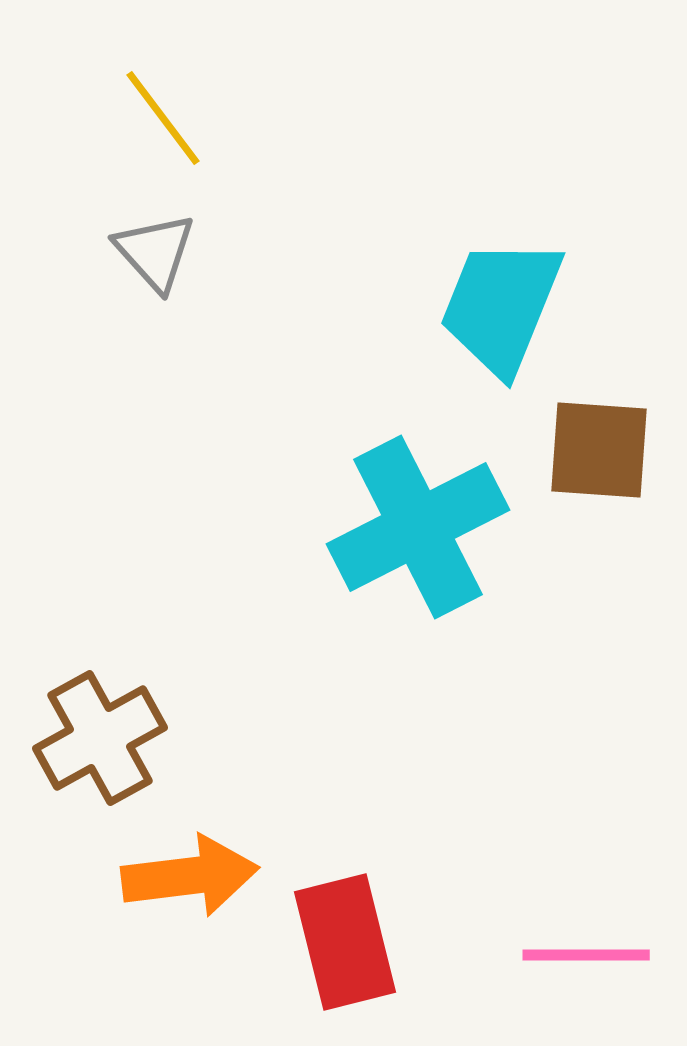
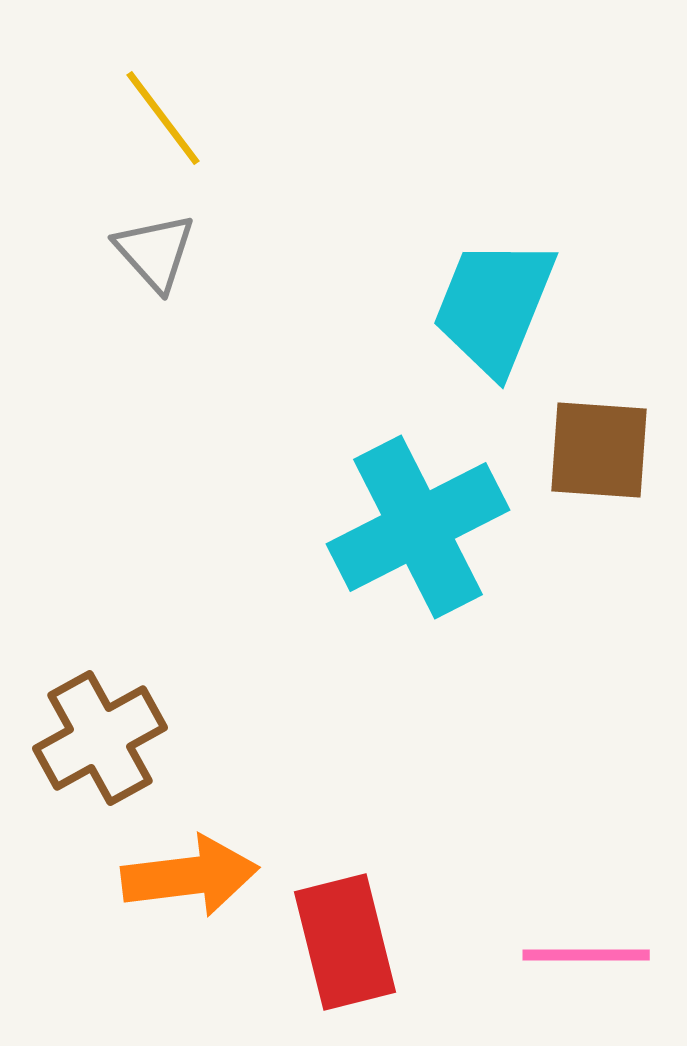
cyan trapezoid: moved 7 px left
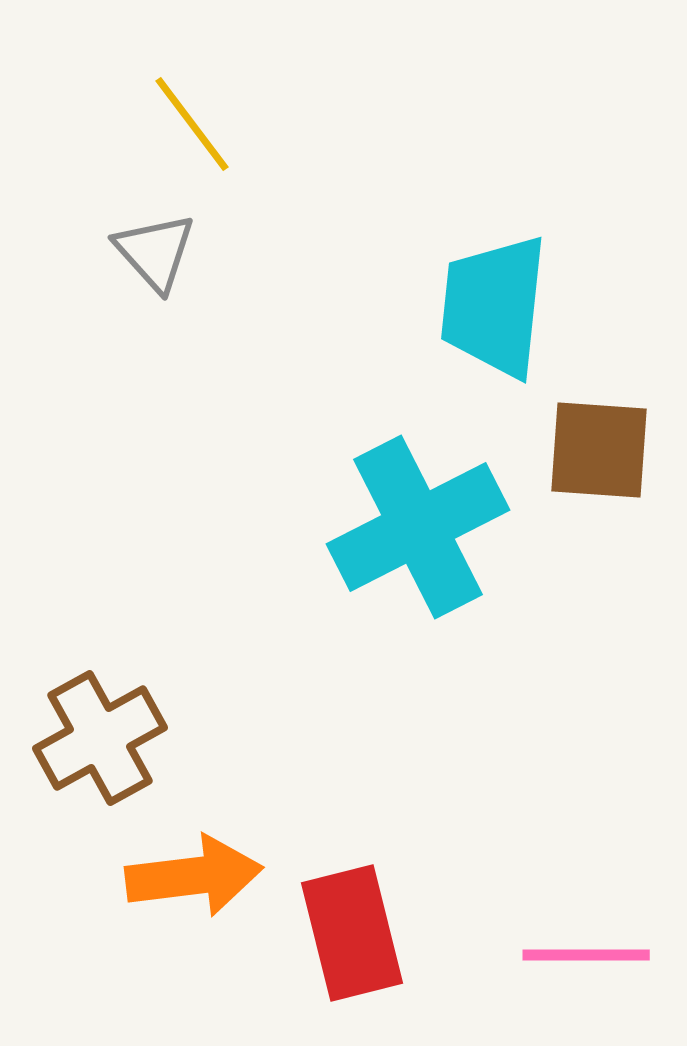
yellow line: moved 29 px right, 6 px down
cyan trapezoid: rotated 16 degrees counterclockwise
orange arrow: moved 4 px right
red rectangle: moved 7 px right, 9 px up
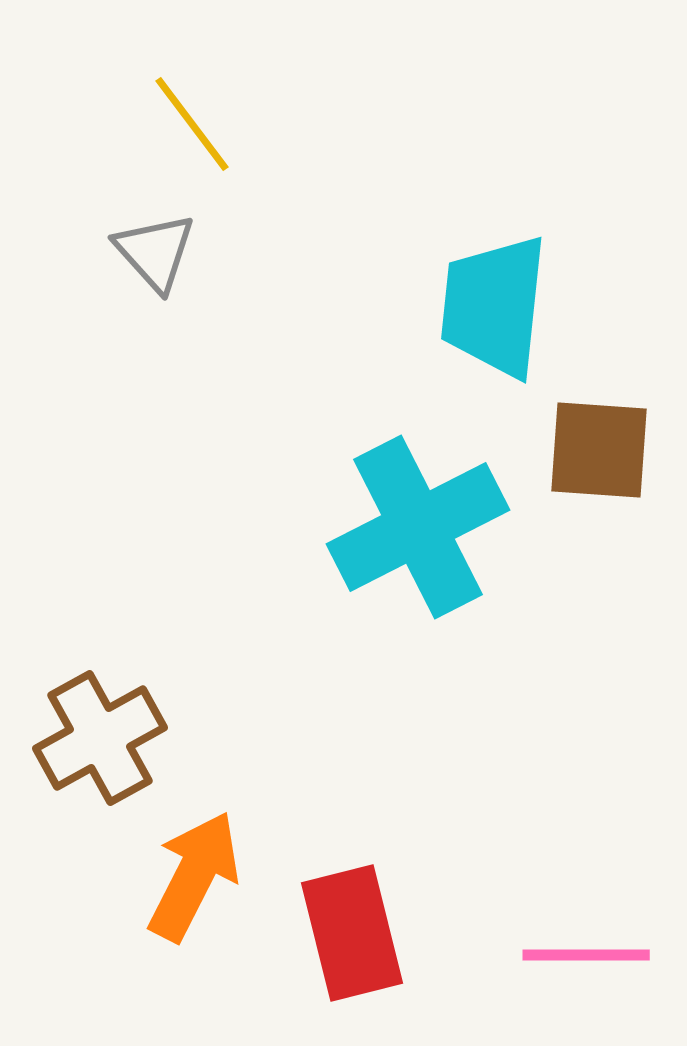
orange arrow: rotated 56 degrees counterclockwise
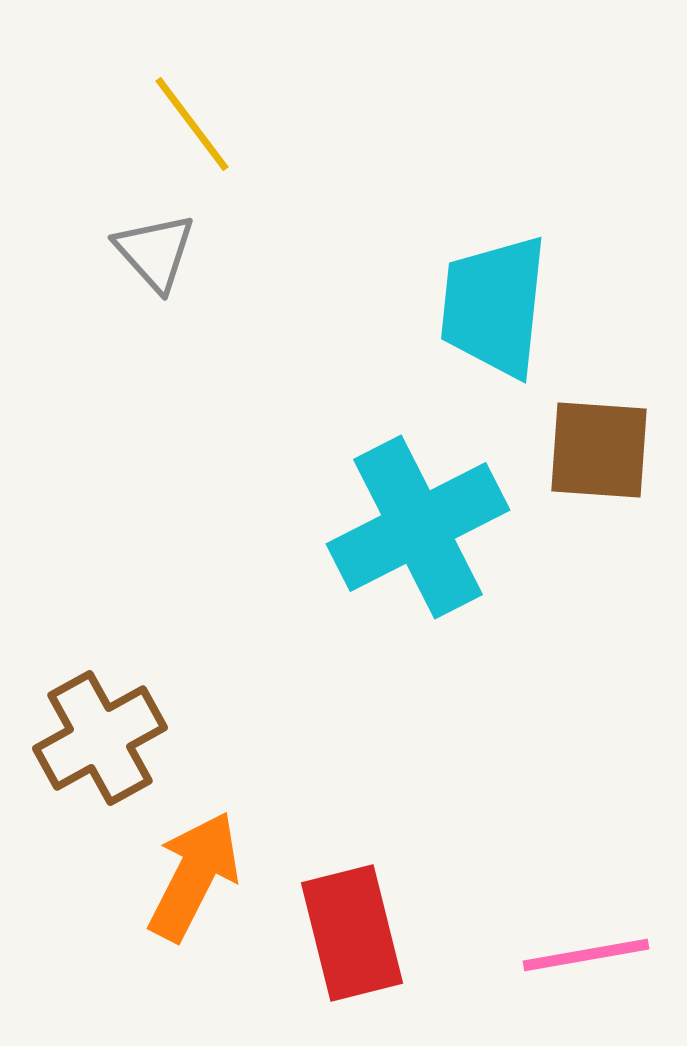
pink line: rotated 10 degrees counterclockwise
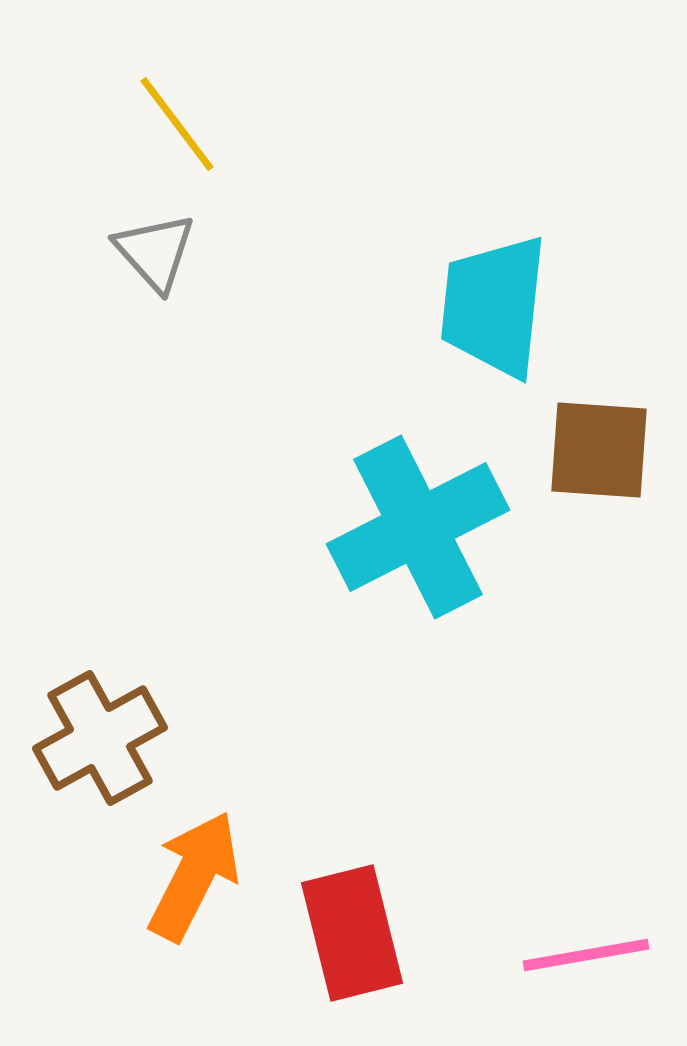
yellow line: moved 15 px left
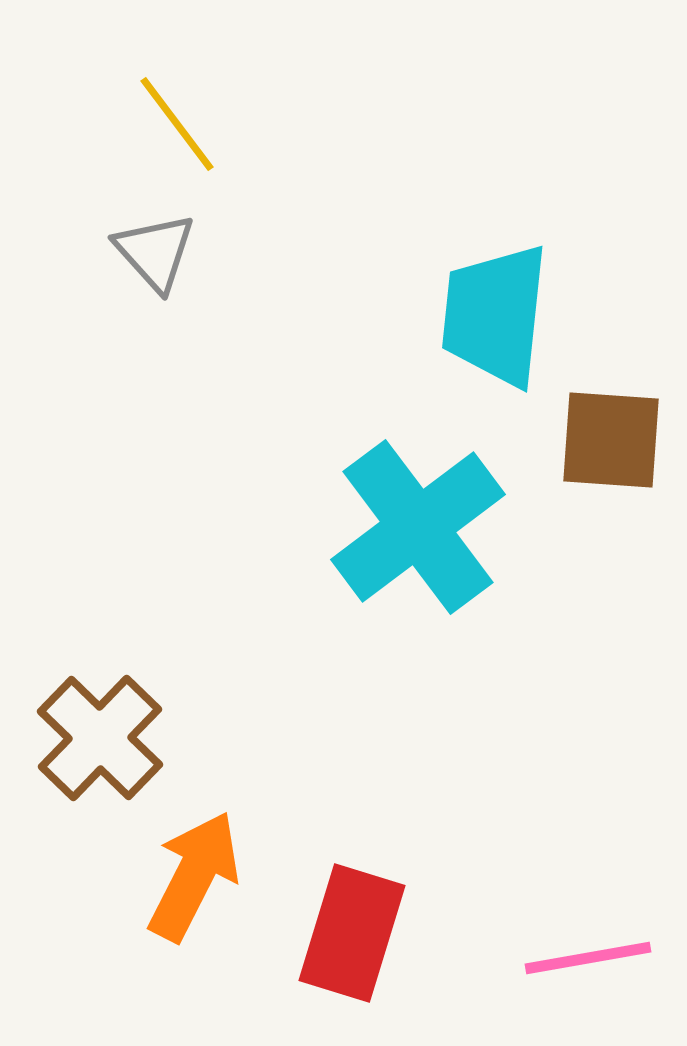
cyan trapezoid: moved 1 px right, 9 px down
brown square: moved 12 px right, 10 px up
cyan cross: rotated 10 degrees counterclockwise
brown cross: rotated 17 degrees counterclockwise
red rectangle: rotated 31 degrees clockwise
pink line: moved 2 px right, 3 px down
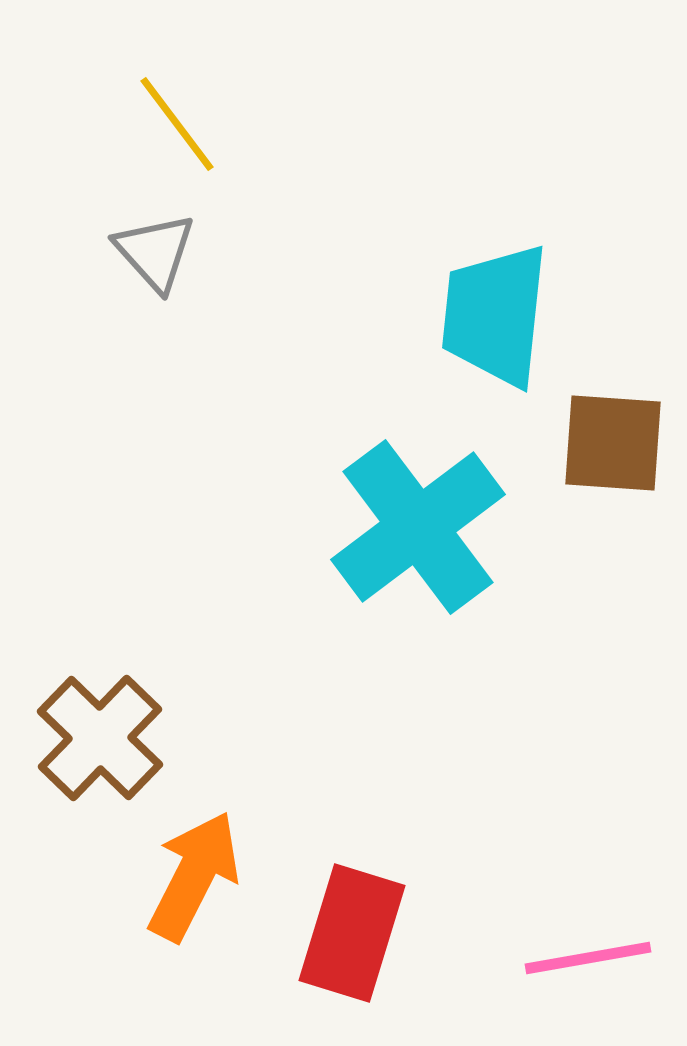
brown square: moved 2 px right, 3 px down
